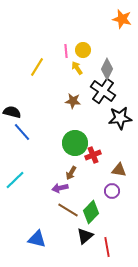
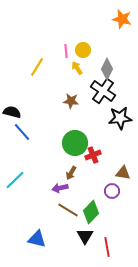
brown star: moved 2 px left
brown triangle: moved 4 px right, 3 px down
black triangle: rotated 18 degrees counterclockwise
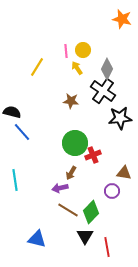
brown triangle: moved 1 px right
cyan line: rotated 55 degrees counterclockwise
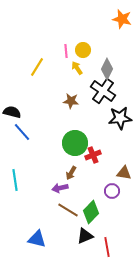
black triangle: rotated 36 degrees clockwise
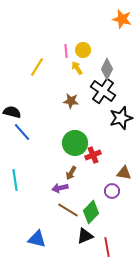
black star: moved 1 px right; rotated 10 degrees counterclockwise
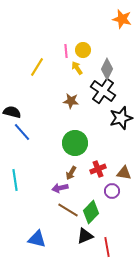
red cross: moved 5 px right, 14 px down
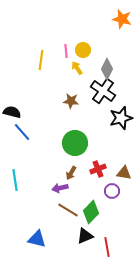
yellow line: moved 4 px right, 7 px up; rotated 24 degrees counterclockwise
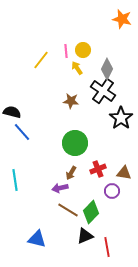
yellow line: rotated 30 degrees clockwise
black star: rotated 20 degrees counterclockwise
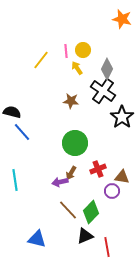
black star: moved 1 px right, 1 px up
brown triangle: moved 2 px left, 4 px down
purple arrow: moved 6 px up
brown line: rotated 15 degrees clockwise
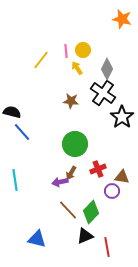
black cross: moved 2 px down
green circle: moved 1 px down
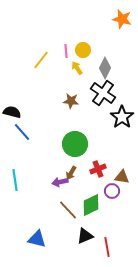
gray diamond: moved 2 px left, 1 px up
green diamond: moved 7 px up; rotated 20 degrees clockwise
